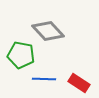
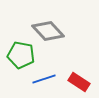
blue line: rotated 20 degrees counterclockwise
red rectangle: moved 1 px up
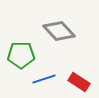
gray diamond: moved 11 px right
green pentagon: rotated 12 degrees counterclockwise
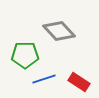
green pentagon: moved 4 px right
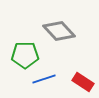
red rectangle: moved 4 px right
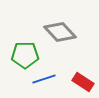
gray diamond: moved 1 px right, 1 px down
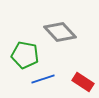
green pentagon: rotated 12 degrees clockwise
blue line: moved 1 px left
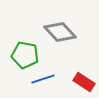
red rectangle: moved 1 px right
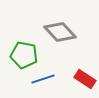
green pentagon: moved 1 px left
red rectangle: moved 1 px right, 3 px up
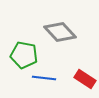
blue line: moved 1 px right, 1 px up; rotated 25 degrees clockwise
